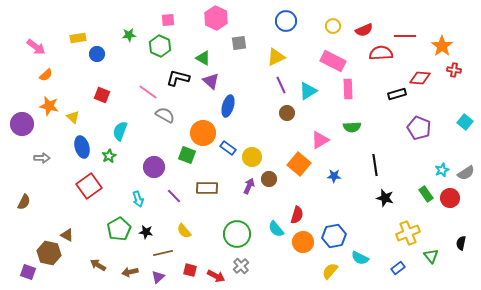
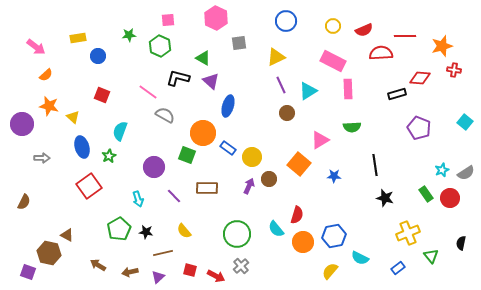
orange star at (442, 46): rotated 20 degrees clockwise
blue circle at (97, 54): moved 1 px right, 2 px down
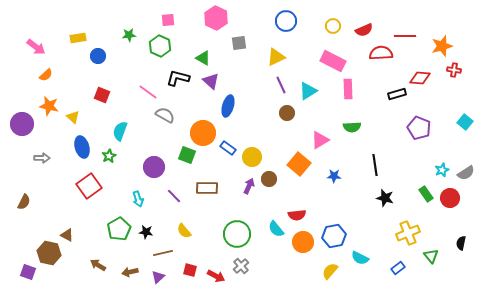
red semicircle at (297, 215): rotated 66 degrees clockwise
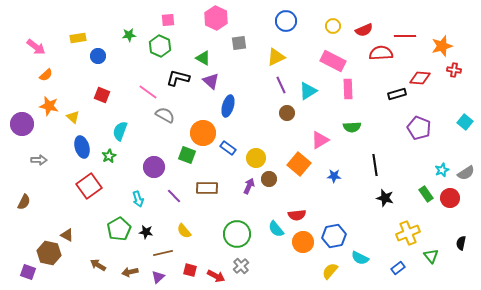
yellow circle at (252, 157): moved 4 px right, 1 px down
gray arrow at (42, 158): moved 3 px left, 2 px down
